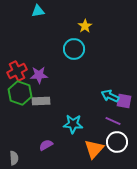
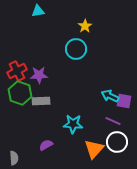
cyan circle: moved 2 px right
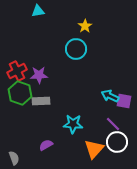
purple line: moved 3 px down; rotated 21 degrees clockwise
gray semicircle: rotated 16 degrees counterclockwise
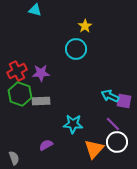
cyan triangle: moved 3 px left, 1 px up; rotated 24 degrees clockwise
purple star: moved 2 px right, 2 px up
green hexagon: moved 1 px down
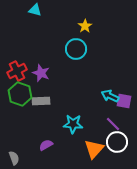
purple star: rotated 24 degrees clockwise
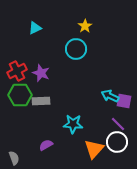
cyan triangle: moved 18 px down; rotated 40 degrees counterclockwise
green hexagon: moved 1 px down; rotated 20 degrees counterclockwise
purple line: moved 5 px right
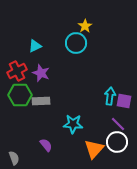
cyan triangle: moved 18 px down
cyan circle: moved 6 px up
cyan arrow: rotated 72 degrees clockwise
purple semicircle: rotated 80 degrees clockwise
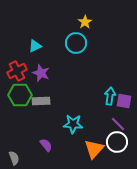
yellow star: moved 4 px up
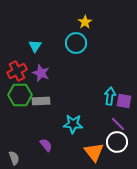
cyan triangle: rotated 32 degrees counterclockwise
orange triangle: moved 3 px down; rotated 20 degrees counterclockwise
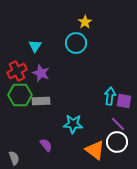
orange triangle: moved 1 px right, 2 px up; rotated 15 degrees counterclockwise
